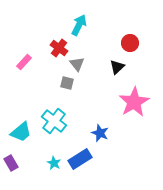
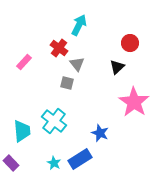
pink star: rotated 8 degrees counterclockwise
cyan trapezoid: moved 1 px right, 1 px up; rotated 55 degrees counterclockwise
purple rectangle: rotated 14 degrees counterclockwise
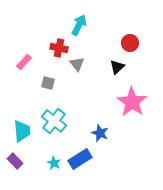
red cross: rotated 24 degrees counterclockwise
gray square: moved 19 px left
pink star: moved 2 px left
purple rectangle: moved 4 px right, 2 px up
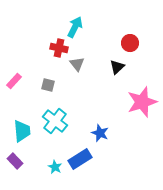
cyan arrow: moved 4 px left, 2 px down
pink rectangle: moved 10 px left, 19 px down
gray square: moved 2 px down
pink star: moved 10 px right; rotated 20 degrees clockwise
cyan cross: moved 1 px right
cyan star: moved 1 px right, 4 px down
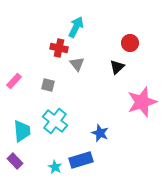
cyan arrow: moved 1 px right
blue rectangle: moved 1 px right, 1 px down; rotated 15 degrees clockwise
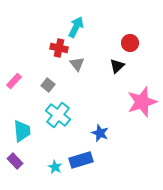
black triangle: moved 1 px up
gray square: rotated 24 degrees clockwise
cyan cross: moved 3 px right, 6 px up
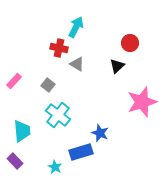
gray triangle: rotated 21 degrees counterclockwise
blue rectangle: moved 8 px up
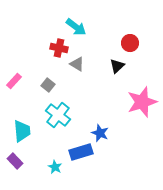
cyan arrow: rotated 100 degrees clockwise
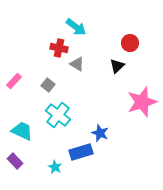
cyan trapezoid: rotated 60 degrees counterclockwise
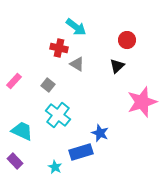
red circle: moved 3 px left, 3 px up
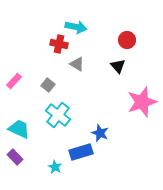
cyan arrow: rotated 25 degrees counterclockwise
red cross: moved 4 px up
black triangle: moved 1 px right; rotated 28 degrees counterclockwise
cyan trapezoid: moved 3 px left, 2 px up
purple rectangle: moved 4 px up
